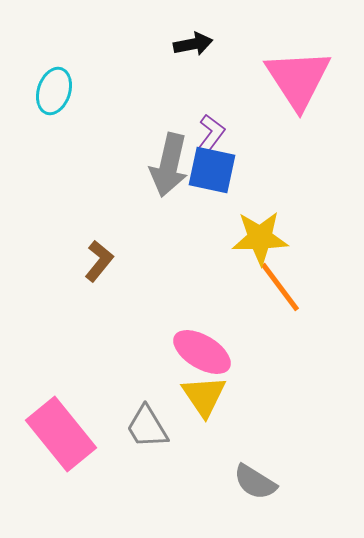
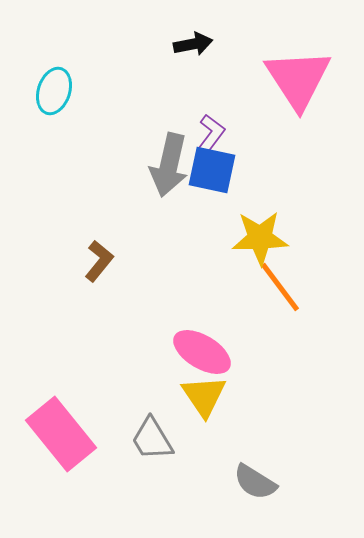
gray trapezoid: moved 5 px right, 12 px down
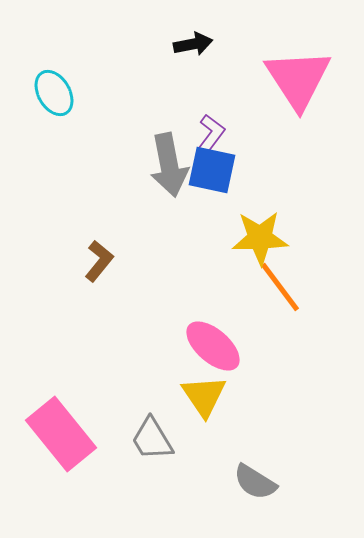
cyan ellipse: moved 2 px down; rotated 48 degrees counterclockwise
gray arrow: rotated 24 degrees counterclockwise
pink ellipse: moved 11 px right, 6 px up; rotated 10 degrees clockwise
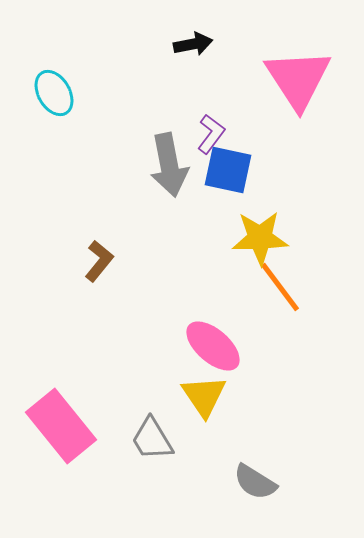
blue square: moved 16 px right
pink rectangle: moved 8 px up
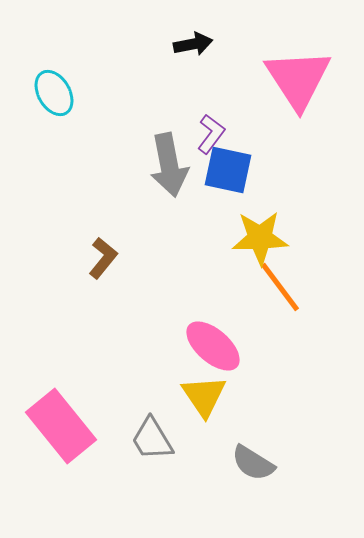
brown L-shape: moved 4 px right, 3 px up
gray semicircle: moved 2 px left, 19 px up
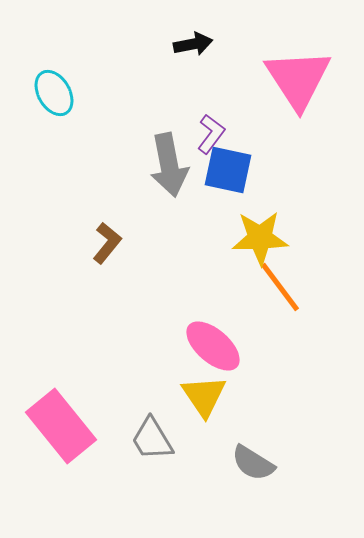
brown L-shape: moved 4 px right, 15 px up
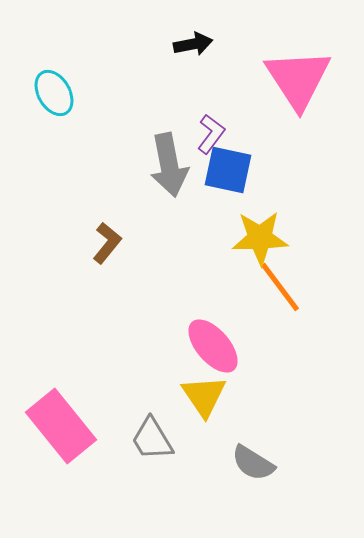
pink ellipse: rotated 8 degrees clockwise
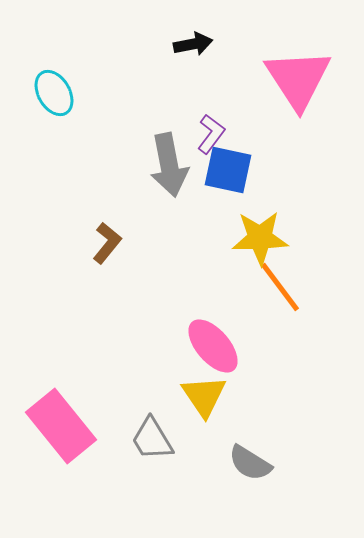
gray semicircle: moved 3 px left
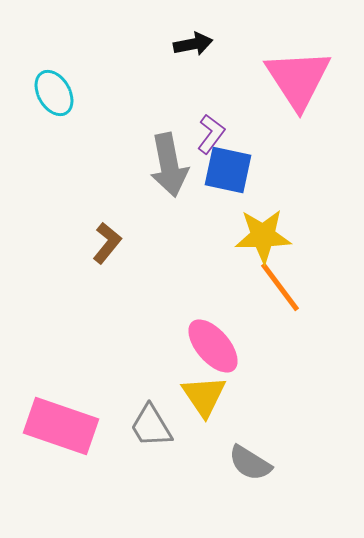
yellow star: moved 3 px right, 2 px up
pink rectangle: rotated 32 degrees counterclockwise
gray trapezoid: moved 1 px left, 13 px up
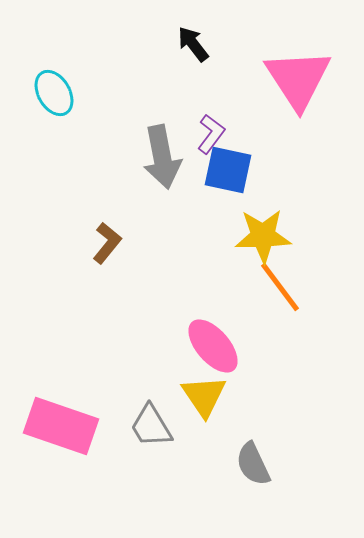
black arrow: rotated 117 degrees counterclockwise
gray arrow: moved 7 px left, 8 px up
gray semicircle: moved 3 px right, 1 px down; rotated 33 degrees clockwise
